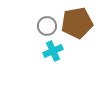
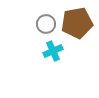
gray circle: moved 1 px left, 2 px up
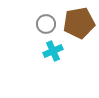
brown pentagon: moved 2 px right
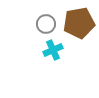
cyan cross: moved 1 px up
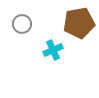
gray circle: moved 24 px left
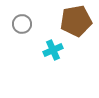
brown pentagon: moved 3 px left, 2 px up
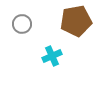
cyan cross: moved 1 px left, 6 px down
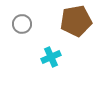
cyan cross: moved 1 px left, 1 px down
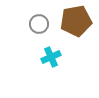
gray circle: moved 17 px right
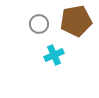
cyan cross: moved 3 px right, 2 px up
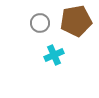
gray circle: moved 1 px right, 1 px up
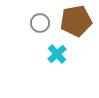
cyan cross: moved 3 px right, 1 px up; rotated 18 degrees counterclockwise
